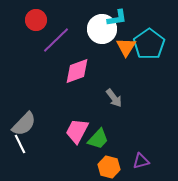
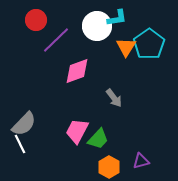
white circle: moved 5 px left, 3 px up
orange hexagon: rotated 15 degrees clockwise
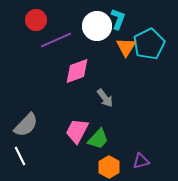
cyan L-shape: moved 1 px right, 1 px down; rotated 60 degrees counterclockwise
purple line: rotated 20 degrees clockwise
cyan pentagon: rotated 8 degrees clockwise
gray arrow: moved 9 px left
gray semicircle: moved 2 px right, 1 px down
white line: moved 12 px down
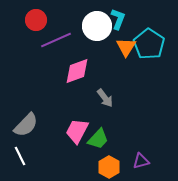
cyan pentagon: rotated 12 degrees counterclockwise
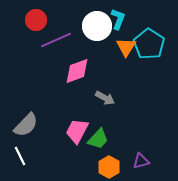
gray arrow: rotated 24 degrees counterclockwise
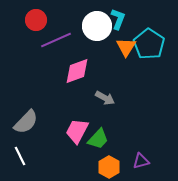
gray semicircle: moved 3 px up
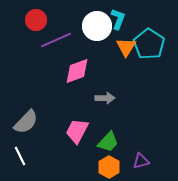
gray arrow: rotated 30 degrees counterclockwise
green trapezoid: moved 10 px right, 3 px down
